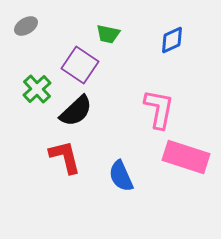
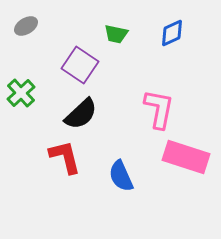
green trapezoid: moved 8 px right
blue diamond: moved 7 px up
green cross: moved 16 px left, 4 px down
black semicircle: moved 5 px right, 3 px down
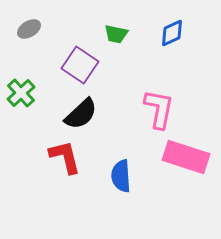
gray ellipse: moved 3 px right, 3 px down
blue semicircle: rotated 20 degrees clockwise
